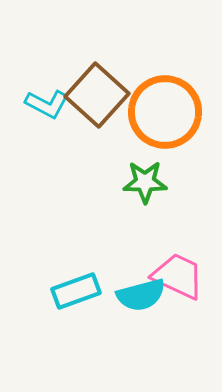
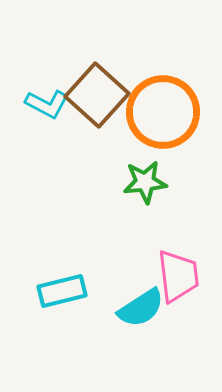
orange circle: moved 2 px left
green star: rotated 6 degrees counterclockwise
pink trapezoid: rotated 58 degrees clockwise
cyan rectangle: moved 14 px left; rotated 6 degrees clockwise
cyan semicircle: moved 13 px down; rotated 18 degrees counterclockwise
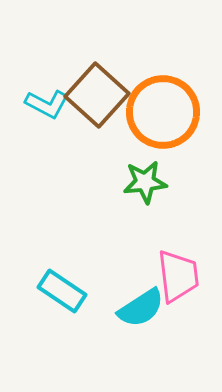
cyan rectangle: rotated 48 degrees clockwise
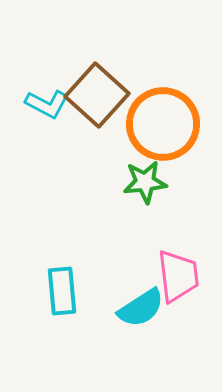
orange circle: moved 12 px down
cyan rectangle: rotated 51 degrees clockwise
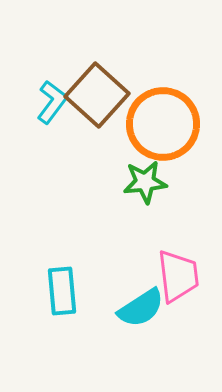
cyan L-shape: moved 5 px right, 2 px up; rotated 81 degrees counterclockwise
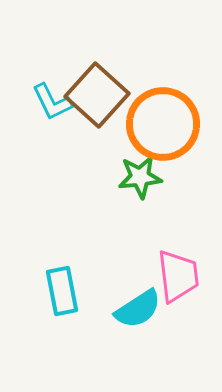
cyan L-shape: rotated 117 degrees clockwise
green star: moved 5 px left, 5 px up
cyan rectangle: rotated 6 degrees counterclockwise
cyan semicircle: moved 3 px left, 1 px down
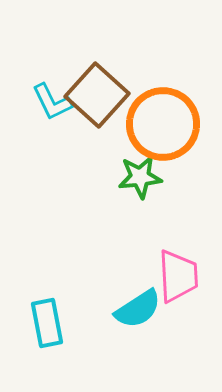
pink trapezoid: rotated 4 degrees clockwise
cyan rectangle: moved 15 px left, 32 px down
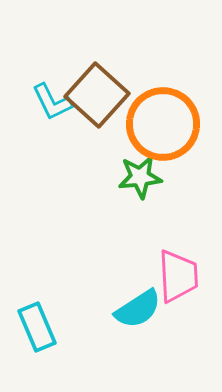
cyan rectangle: moved 10 px left, 4 px down; rotated 12 degrees counterclockwise
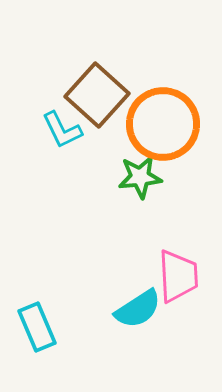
cyan L-shape: moved 10 px right, 28 px down
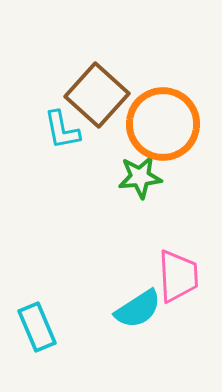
cyan L-shape: rotated 15 degrees clockwise
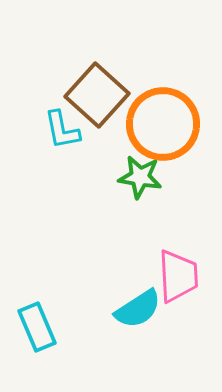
green star: rotated 15 degrees clockwise
